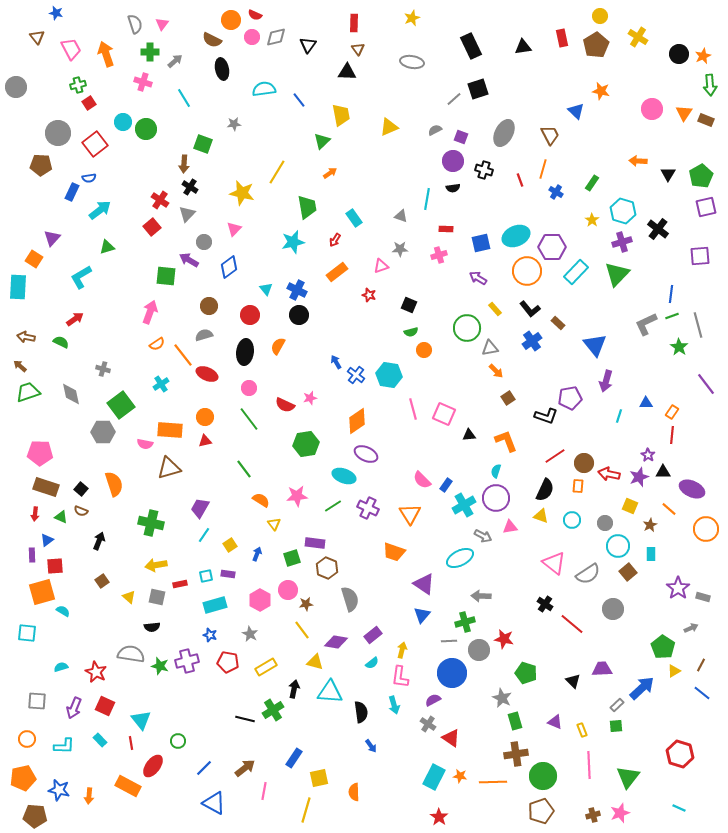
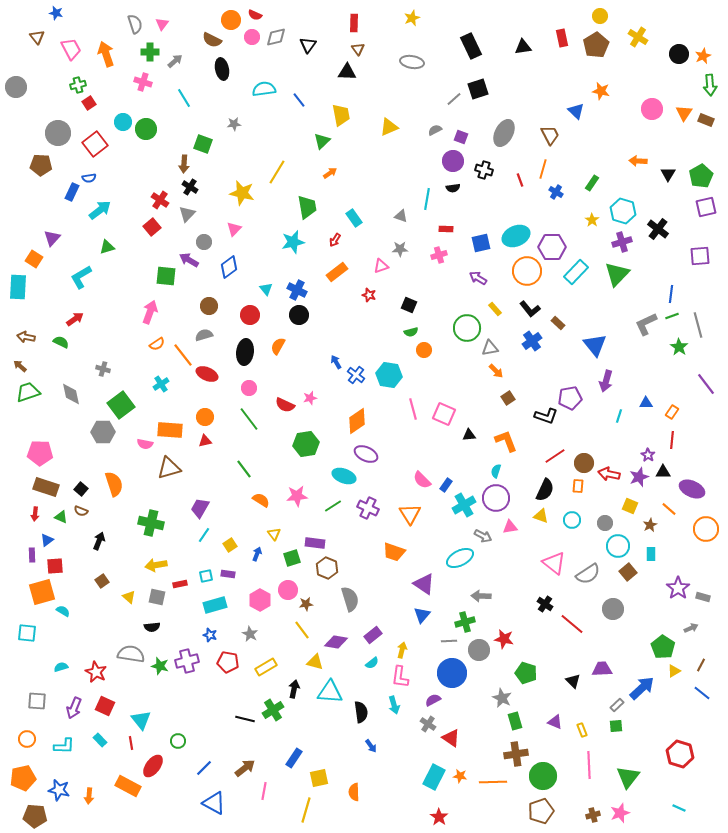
red line at (672, 435): moved 5 px down
yellow triangle at (274, 524): moved 10 px down
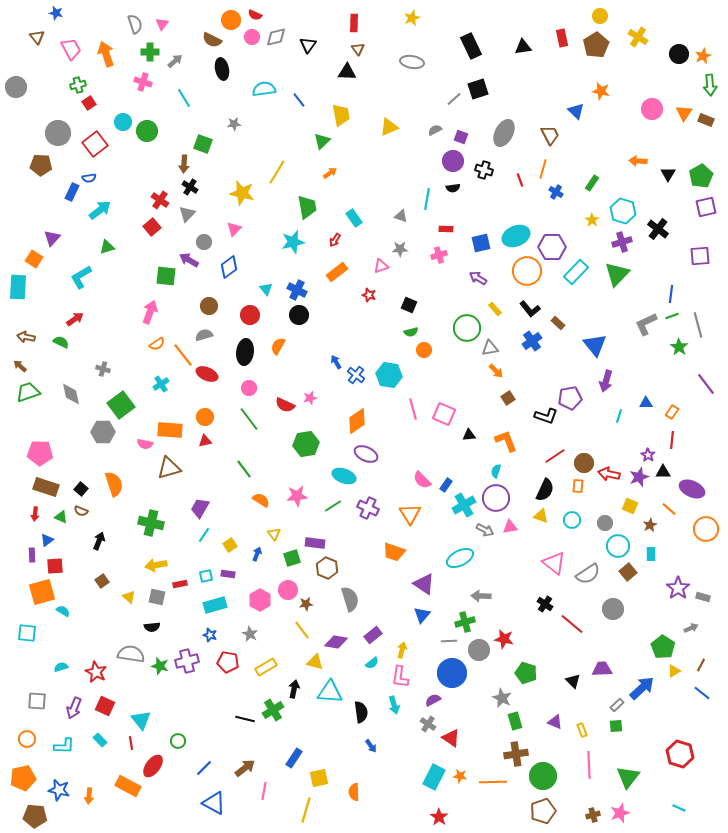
green circle at (146, 129): moved 1 px right, 2 px down
gray arrow at (483, 536): moved 2 px right, 6 px up
brown pentagon at (541, 811): moved 2 px right
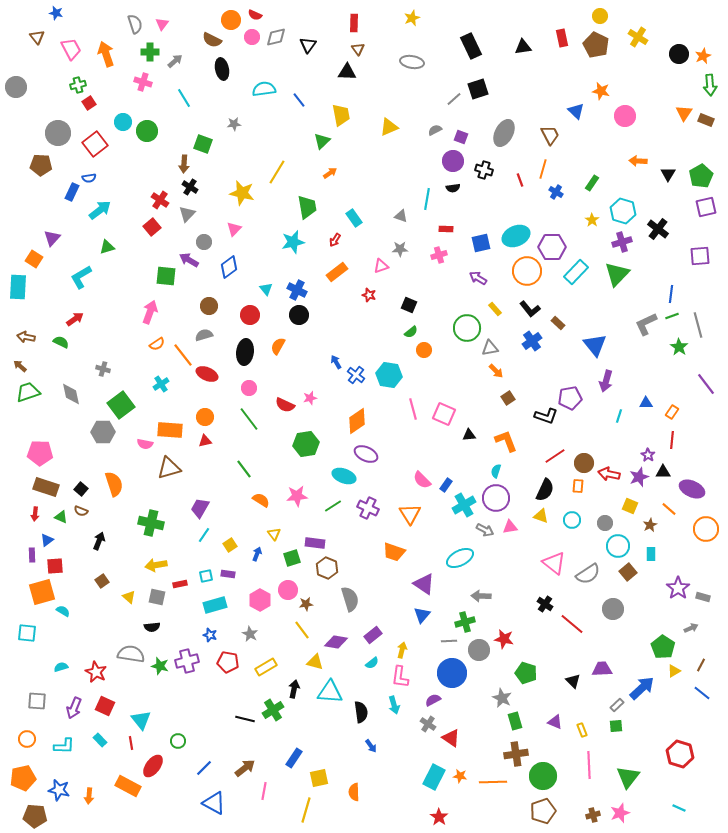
brown pentagon at (596, 45): rotated 15 degrees counterclockwise
pink circle at (652, 109): moved 27 px left, 7 px down
green semicircle at (411, 332): rotated 24 degrees counterclockwise
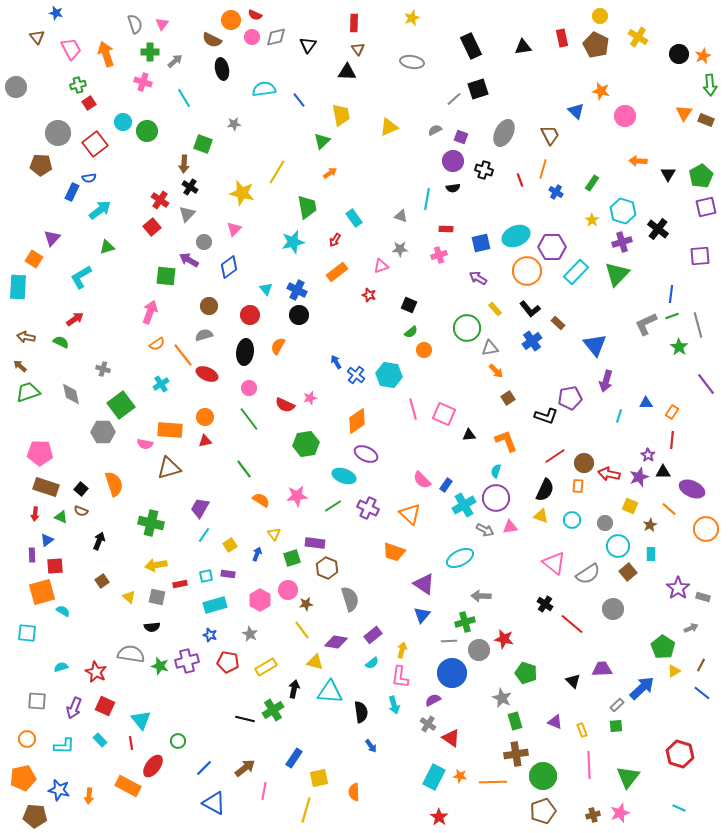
orange triangle at (410, 514): rotated 15 degrees counterclockwise
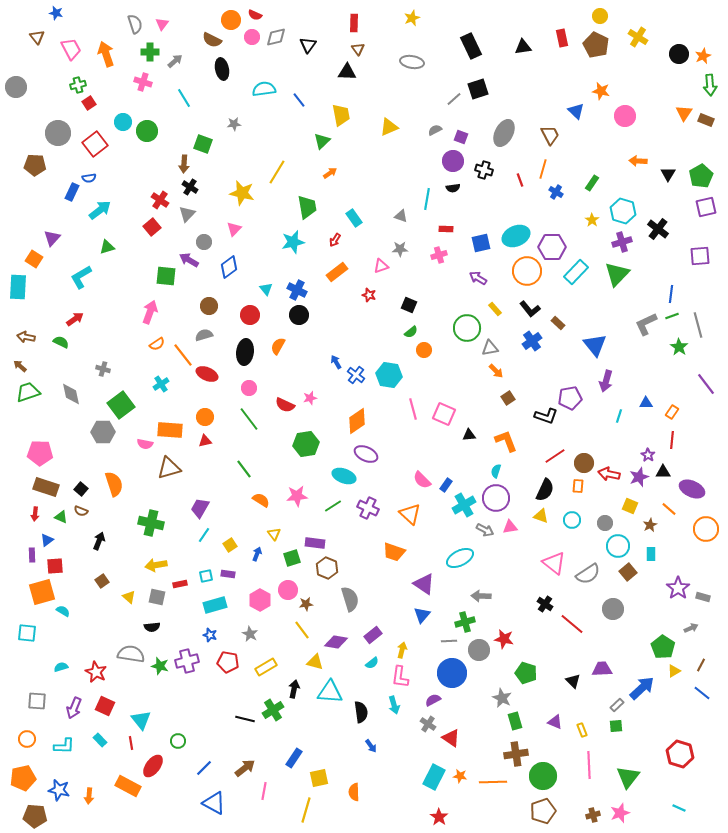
brown pentagon at (41, 165): moved 6 px left
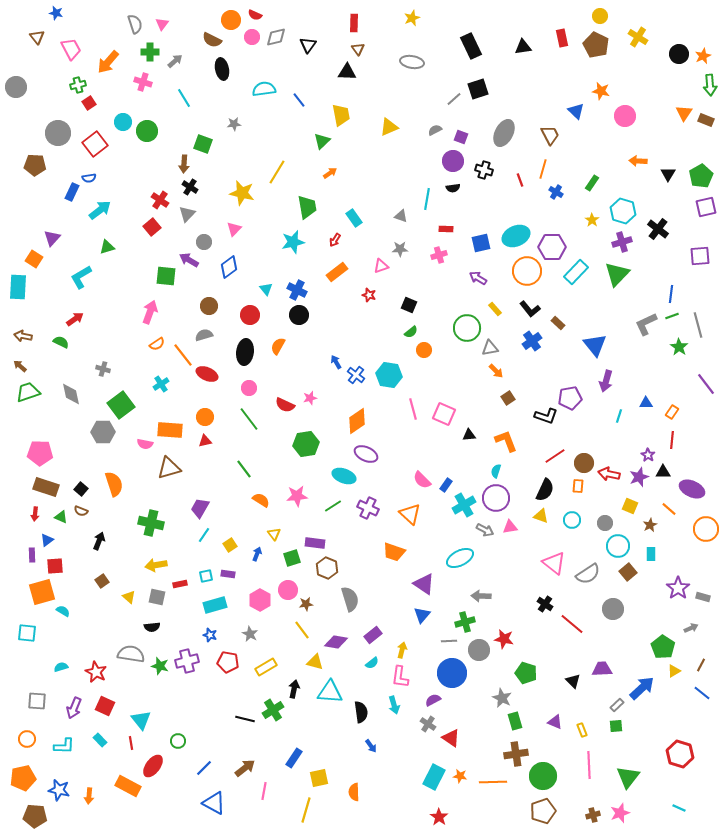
orange arrow at (106, 54): moved 2 px right, 8 px down; rotated 120 degrees counterclockwise
brown arrow at (26, 337): moved 3 px left, 1 px up
